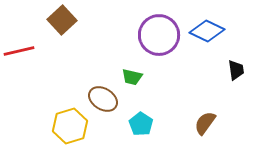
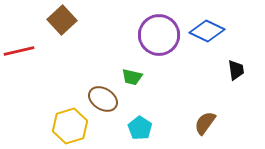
cyan pentagon: moved 1 px left, 4 px down
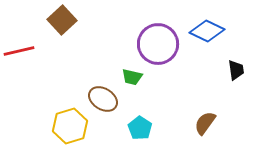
purple circle: moved 1 px left, 9 px down
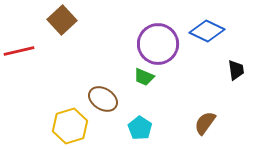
green trapezoid: moved 12 px right; rotated 10 degrees clockwise
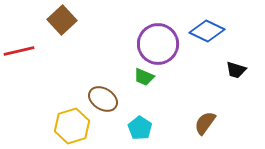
black trapezoid: rotated 115 degrees clockwise
yellow hexagon: moved 2 px right
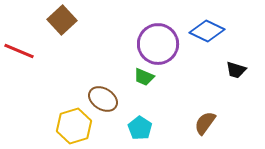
red line: rotated 36 degrees clockwise
yellow hexagon: moved 2 px right
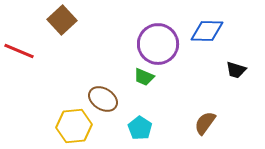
blue diamond: rotated 24 degrees counterclockwise
yellow hexagon: rotated 12 degrees clockwise
